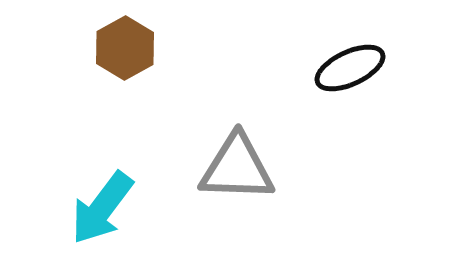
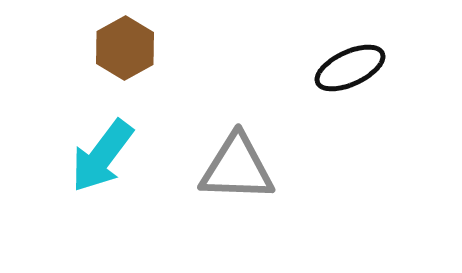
cyan arrow: moved 52 px up
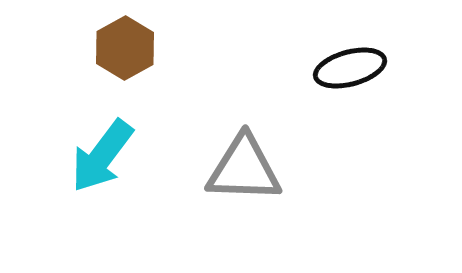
black ellipse: rotated 10 degrees clockwise
gray triangle: moved 7 px right, 1 px down
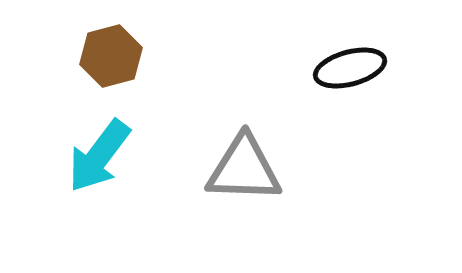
brown hexagon: moved 14 px left, 8 px down; rotated 14 degrees clockwise
cyan arrow: moved 3 px left
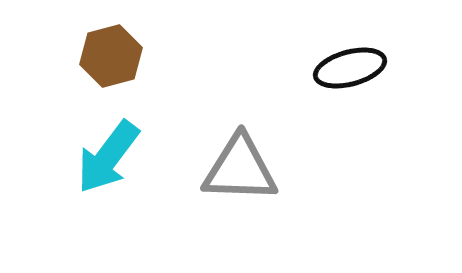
cyan arrow: moved 9 px right, 1 px down
gray triangle: moved 4 px left
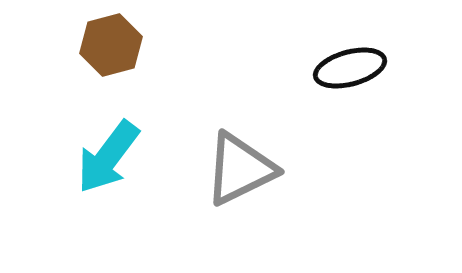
brown hexagon: moved 11 px up
gray triangle: rotated 28 degrees counterclockwise
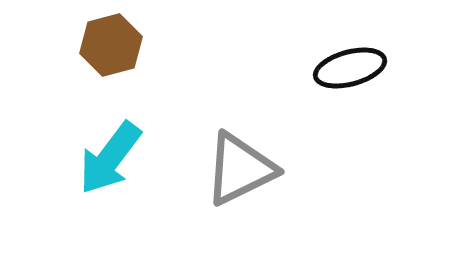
cyan arrow: moved 2 px right, 1 px down
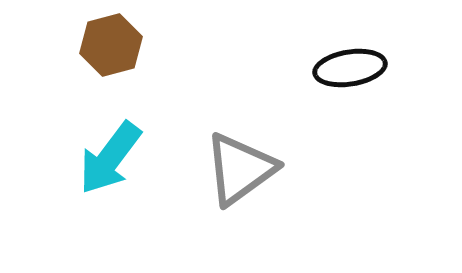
black ellipse: rotated 6 degrees clockwise
gray triangle: rotated 10 degrees counterclockwise
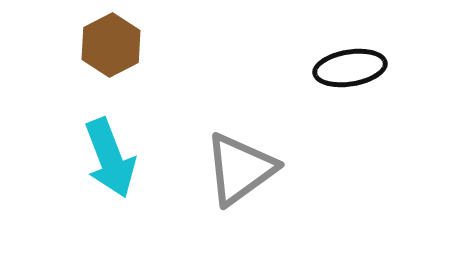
brown hexagon: rotated 12 degrees counterclockwise
cyan arrow: rotated 58 degrees counterclockwise
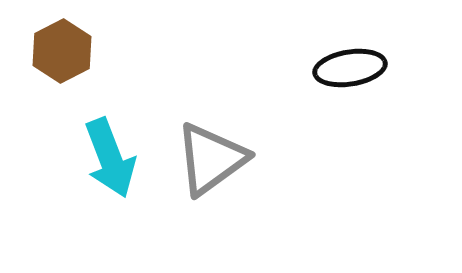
brown hexagon: moved 49 px left, 6 px down
gray triangle: moved 29 px left, 10 px up
